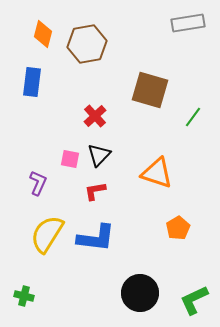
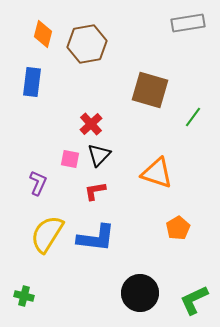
red cross: moved 4 px left, 8 px down
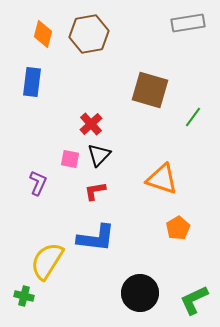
brown hexagon: moved 2 px right, 10 px up
orange triangle: moved 5 px right, 6 px down
yellow semicircle: moved 27 px down
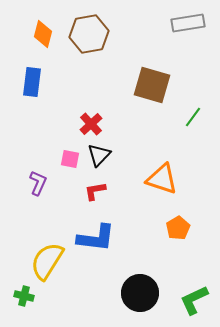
brown square: moved 2 px right, 5 px up
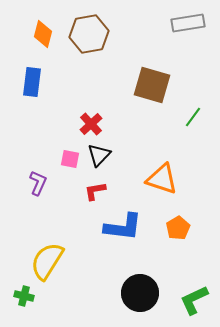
blue L-shape: moved 27 px right, 11 px up
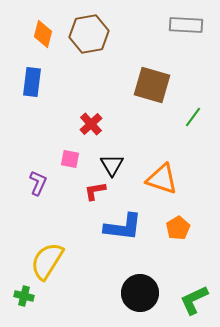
gray rectangle: moved 2 px left, 2 px down; rotated 12 degrees clockwise
black triangle: moved 13 px right, 10 px down; rotated 15 degrees counterclockwise
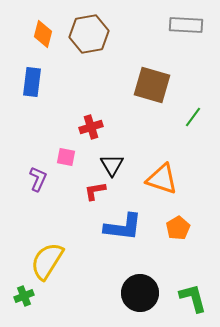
red cross: moved 3 px down; rotated 25 degrees clockwise
pink square: moved 4 px left, 2 px up
purple L-shape: moved 4 px up
green cross: rotated 36 degrees counterclockwise
green L-shape: moved 1 px left, 2 px up; rotated 100 degrees clockwise
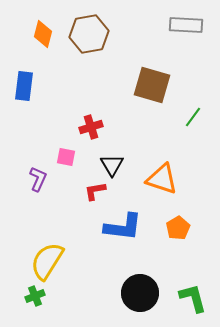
blue rectangle: moved 8 px left, 4 px down
green cross: moved 11 px right
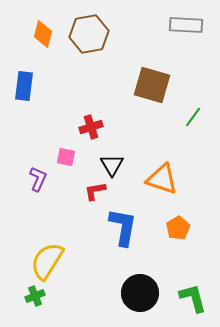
blue L-shape: rotated 87 degrees counterclockwise
